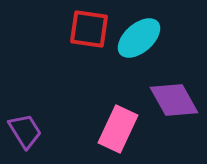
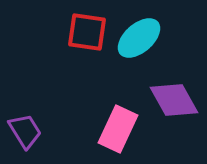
red square: moved 2 px left, 3 px down
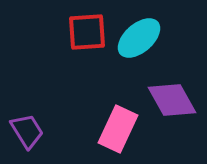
red square: rotated 12 degrees counterclockwise
purple diamond: moved 2 px left
purple trapezoid: moved 2 px right
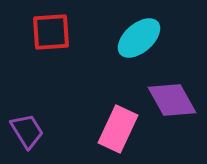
red square: moved 36 px left
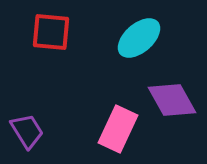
red square: rotated 9 degrees clockwise
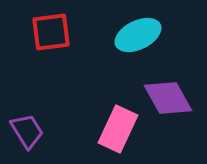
red square: rotated 12 degrees counterclockwise
cyan ellipse: moved 1 px left, 3 px up; rotated 15 degrees clockwise
purple diamond: moved 4 px left, 2 px up
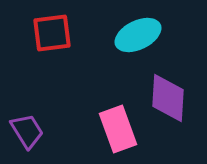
red square: moved 1 px right, 1 px down
purple diamond: rotated 33 degrees clockwise
pink rectangle: rotated 45 degrees counterclockwise
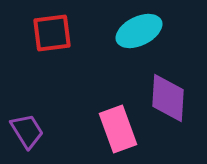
cyan ellipse: moved 1 px right, 4 px up
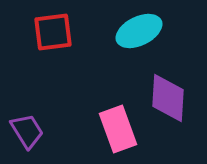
red square: moved 1 px right, 1 px up
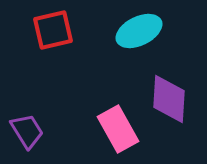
red square: moved 2 px up; rotated 6 degrees counterclockwise
purple diamond: moved 1 px right, 1 px down
pink rectangle: rotated 9 degrees counterclockwise
